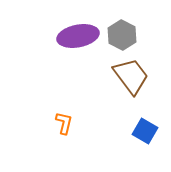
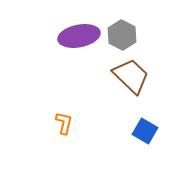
purple ellipse: moved 1 px right
brown trapezoid: rotated 9 degrees counterclockwise
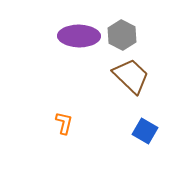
purple ellipse: rotated 12 degrees clockwise
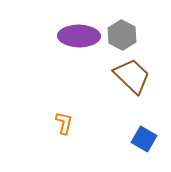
brown trapezoid: moved 1 px right
blue square: moved 1 px left, 8 px down
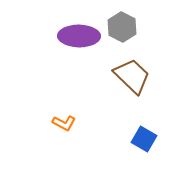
gray hexagon: moved 8 px up
orange L-shape: rotated 105 degrees clockwise
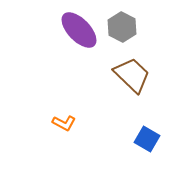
purple ellipse: moved 6 px up; rotated 45 degrees clockwise
brown trapezoid: moved 1 px up
blue square: moved 3 px right
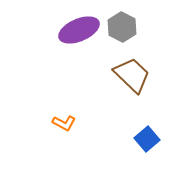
purple ellipse: rotated 69 degrees counterclockwise
blue square: rotated 20 degrees clockwise
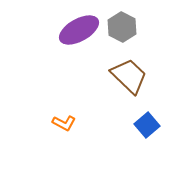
purple ellipse: rotated 6 degrees counterclockwise
brown trapezoid: moved 3 px left, 1 px down
blue square: moved 14 px up
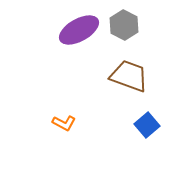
gray hexagon: moved 2 px right, 2 px up
brown trapezoid: rotated 24 degrees counterclockwise
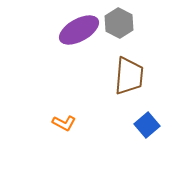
gray hexagon: moved 5 px left, 2 px up
brown trapezoid: rotated 75 degrees clockwise
